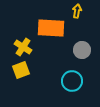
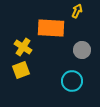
yellow arrow: rotated 16 degrees clockwise
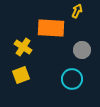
yellow square: moved 5 px down
cyan circle: moved 2 px up
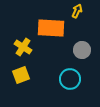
cyan circle: moved 2 px left
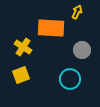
yellow arrow: moved 1 px down
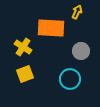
gray circle: moved 1 px left, 1 px down
yellow square: moved 4 px right, 1 px up
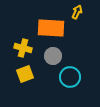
yellow cross: moved 1 px down; rotated 18 degrees counterclockwise
gray circle: moved 28 px left, 5 px down
cyan circle: moved 2 px up
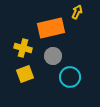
orange rectangle: rotated 16 degrees counterclockwise
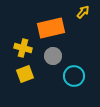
yellow arrow: moved 6 px right; rotated 16 degrees clockwise
cyan circle: moved 4 px right, 1 px up
